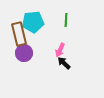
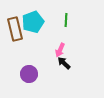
cyan pentagon: rotated 15 degrees counterclockwise
brown rectangle: moved 4 px left, 5 px up
purple circle: moved 5 px right, 21 px down
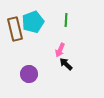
black arrow: moved 2 px right, 1 px down
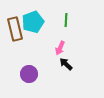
pink arrow: moved 2 px up
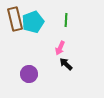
brown rectangle: moved 10 px up
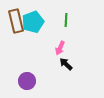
brown rectangle: moved 1 px right, 2 px down
purple circle: moved 2 px left, 7 px down
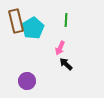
cyan pentagon: moved 6 px down; rotated 10 degrees counterclockwise
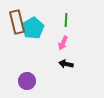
brown rectangle: moved 1 px right, 1 px down
pink arrow: moved 3 px right, 5 px up
black arrow: rotated 32 degrees counterclockwise
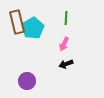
green line: moved 2 px up
pink arrow: moved 1 px right, 1 px down
black arrow: rotated 32 degrees counterclockwise
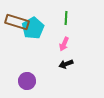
brown rectangle: rotated 60 degrees counterclockwise
